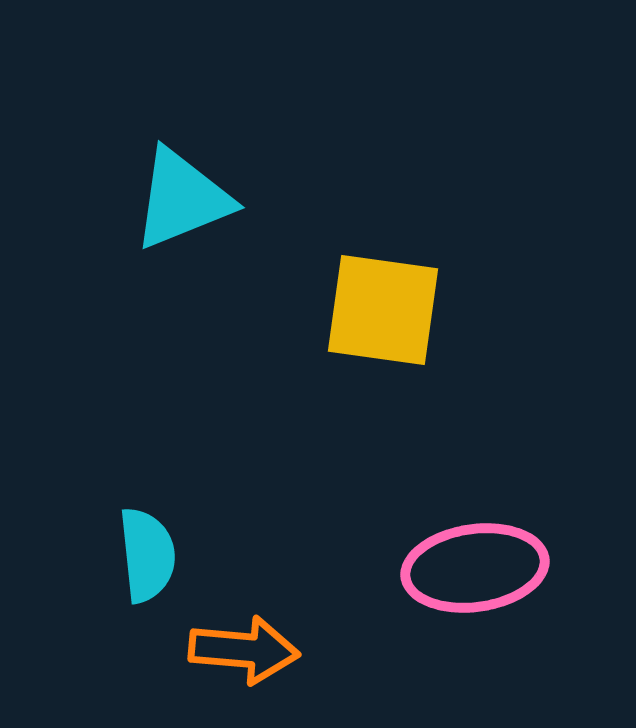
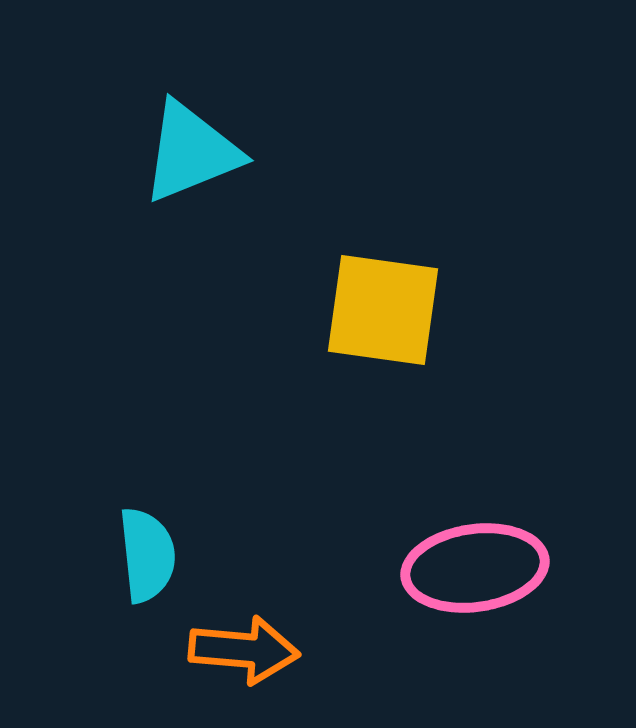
cyan triangle: moved 9 px right, 47 px up
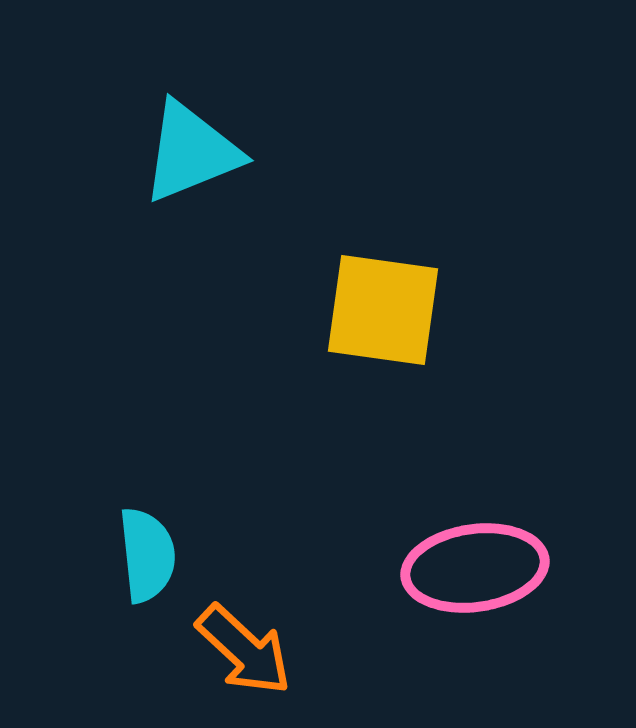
orange arrow: rotated 38 degrees clockwise
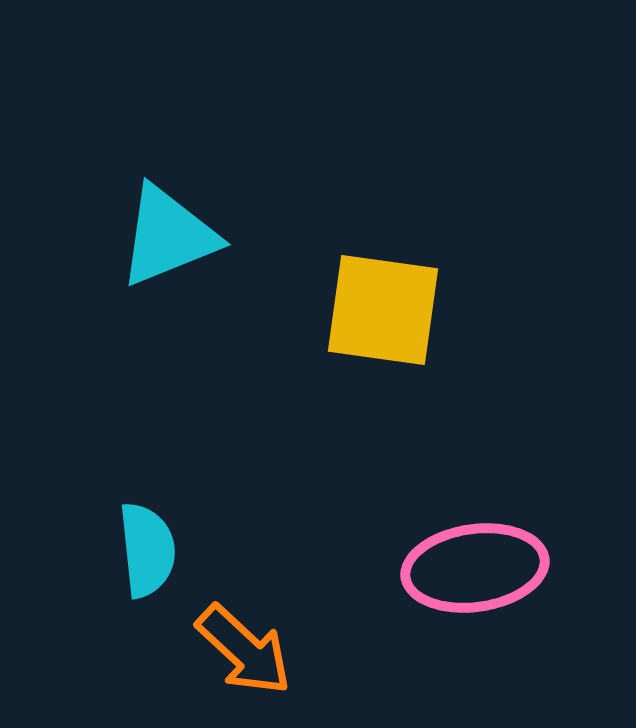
cyan triangle: moved 23 px left, 84 px down
cyan semicircle: moved 5 px up
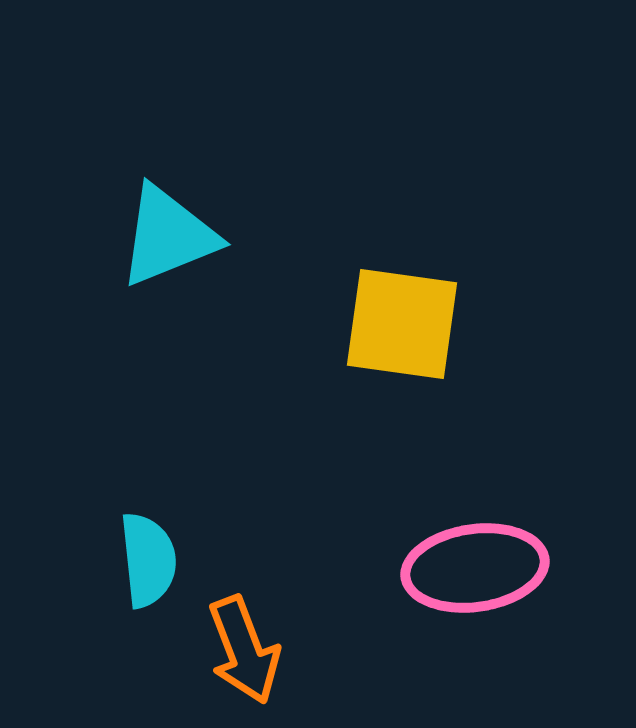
yellow square: moved 19 px right, 14 px down
cyan semicircle: moved 1 px right, 10 px down
orange arrow: rotated 26 degrees clockwise
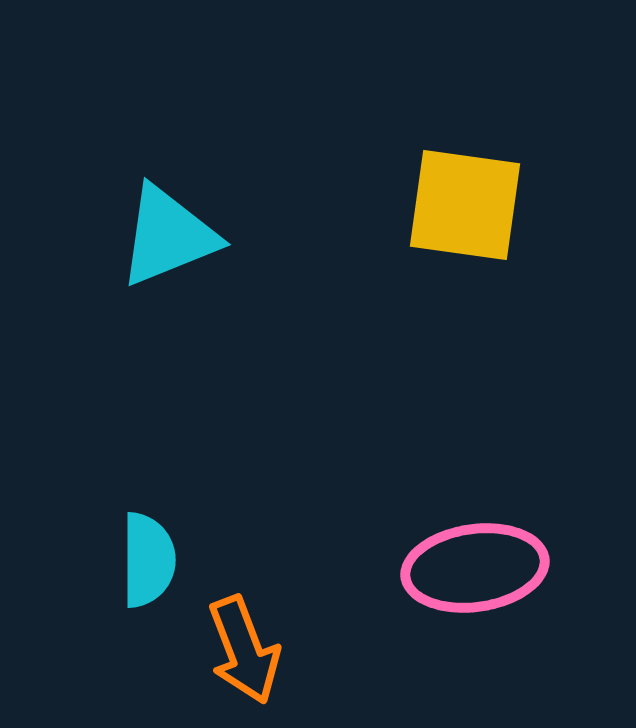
yellow square: moved 63 px right, 119 px up
cyan semicircle: rotated 6 degrees clockwise
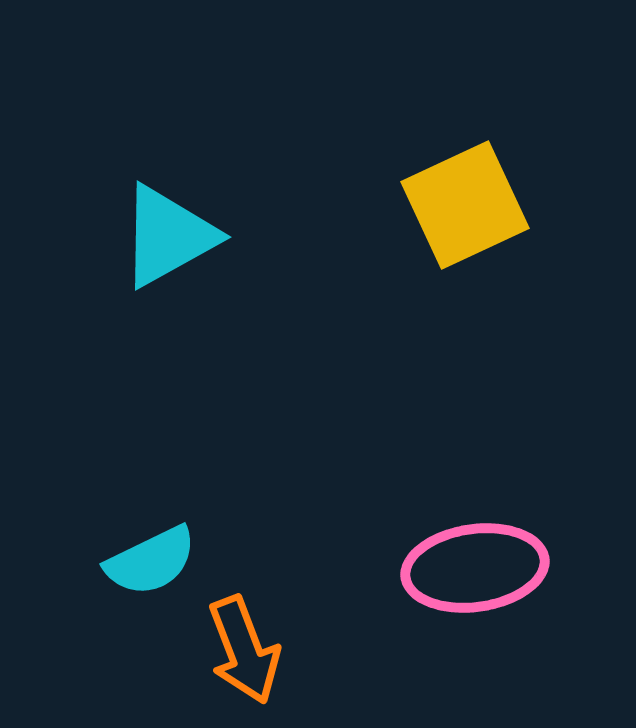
yellow square: rotated 33 degrees counterclockwise
cyan triangle: rotated 7 degrees counterclockwise
cyan semicircle: moved 3 px right, 1 px down; rotated 64 degrees clockwise
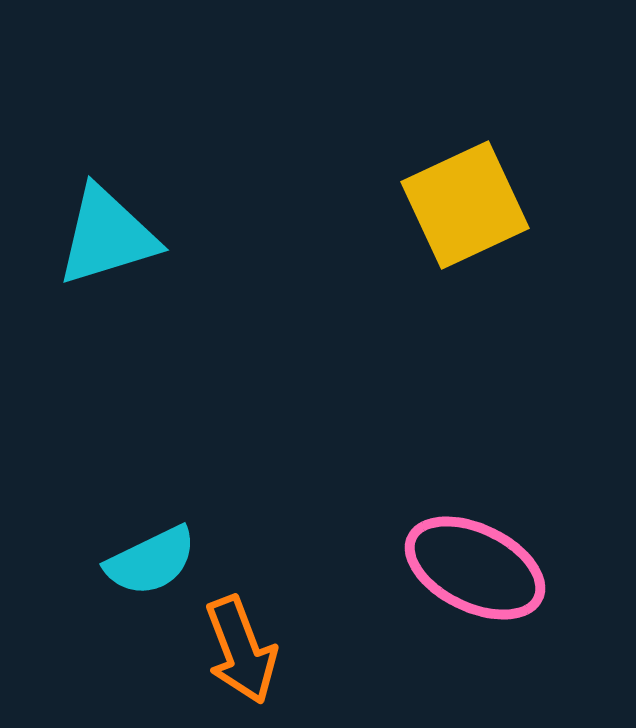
cyan triangle: moved 61 px left; rotated 12 degrees clockwise
pink ellipse: rotated 34 degrees clockwise
orange arrow: moved 3 px left
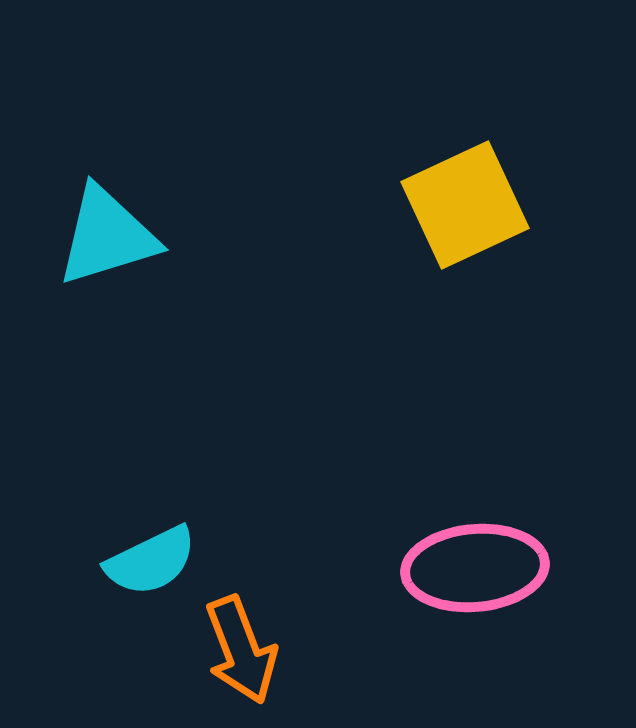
pink ellipse: rotated 31 degrees counterclockwise
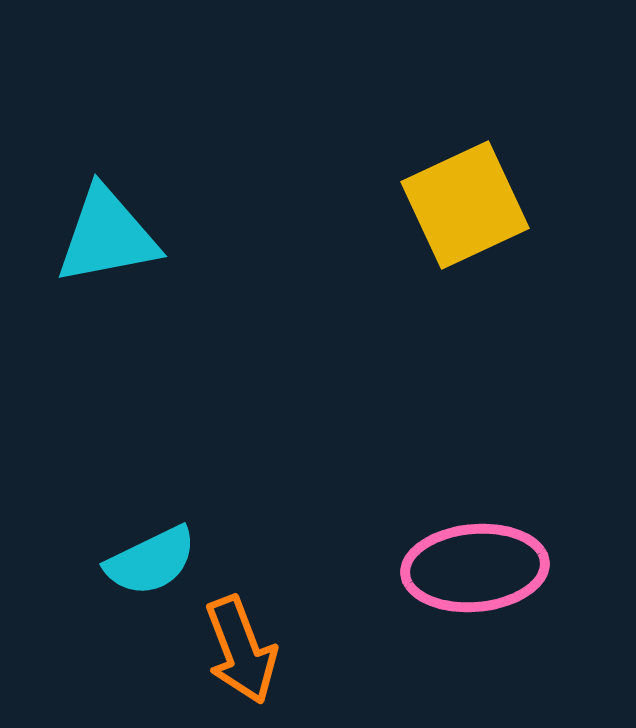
cyan triangle: rotated 6 degrees clockwise
